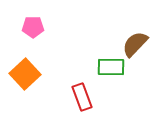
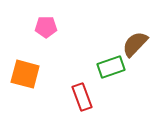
pink pentagon: moved 13 px right
green rectangle: rotated 20 degrees counterclockwise
orange square: rotated 32 degrees counterclockwise
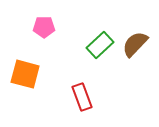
pink pentagon: moved 2 px left
green rectangle: moved 11 px left, 22 px up; rotated 24 degrees counterclockwise
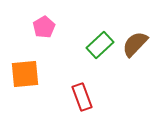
pink pentagon: rotated 30 degrees counterclockwise
orange square: rotated 20 degrees counterclockwise
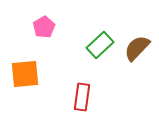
brown semicircle: moved 2 px right, 4 px down
red rectangle: rotated 28 degrees clockwise
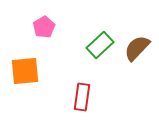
orange square: moved 3 px up
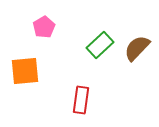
red rectangle: moved 1 px left, 3 px down
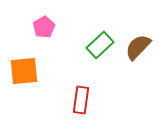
brown semicircle: moved 1 px right, 1 px up
orange square: moved 1 px left
